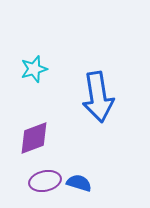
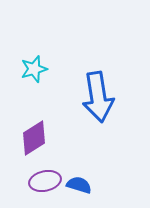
purple diamond: rotated 12 degrees counterclockwise
blue semicircle: moved 2 px down
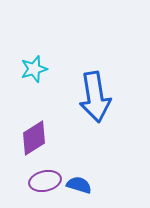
blue arrow: moved 3 px left
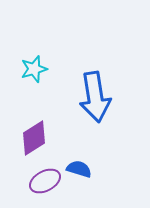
purple ellipse: rotated 16 degrees counterclockwise
blue semicircle: moved 16 px up
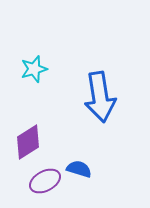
blue arrow: moved 5 px right
purple diamond: moved 6 px left, 4 px down
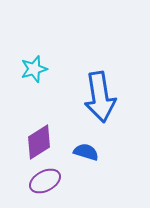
purple diamond: moved 11 px right
blue semicircle: moved 7 px right, 17 px up
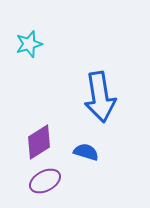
cyan star: moved 5 px left, 25 px up
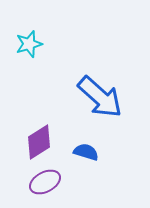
blue arrow: rotated 39 degrees counterclockwise
purple ellipse: moved 1 px down
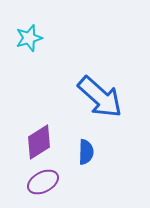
cyan star: moved 6 px up
blue semicircle: rotated 75 degrees clockwise
purple ellipse: moved 2 px left
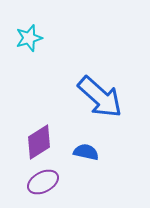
blue semicircle: rotated 80 degrees counterclockwise
